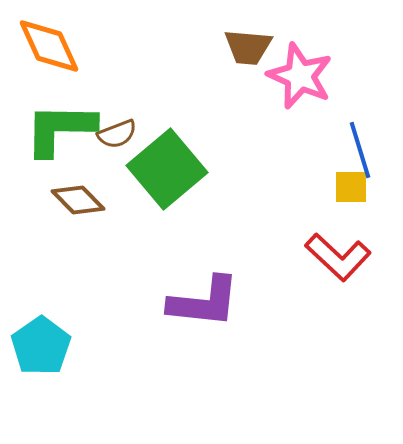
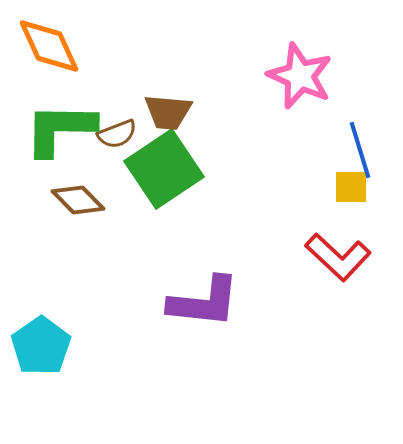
brown trapezoid: moved 80 px left, 65 px down
green square: moved 3 px left; rotated 6 degrees clockwise
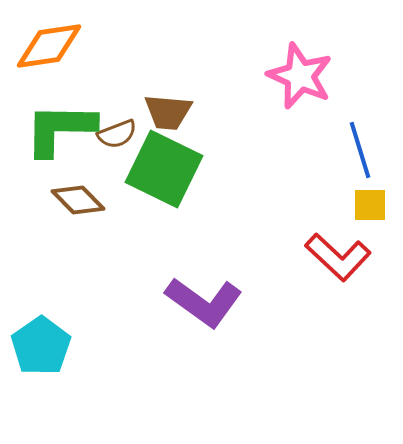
orange diamond: rotated 74 degrees counterclockwise
green square: rotated 30 degrees counterclockwise
yellow square: moved 19 px right, 18 px down
purple L-shape: rotated 30 degrees clockwise
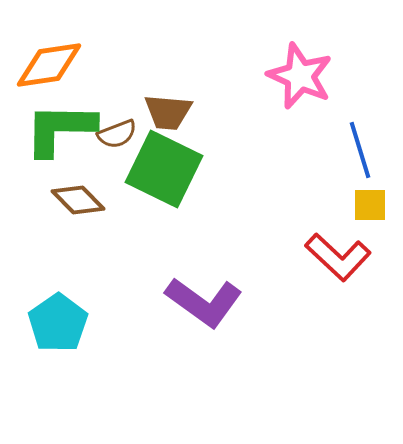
orange diamond: moved 19 px down
cyan pentagon: moved 17 px right, 23 px up
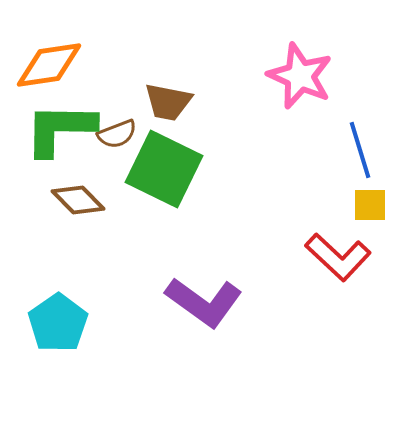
brown trapezoid: moved 10 px up; rotated 6 degrees clockwise
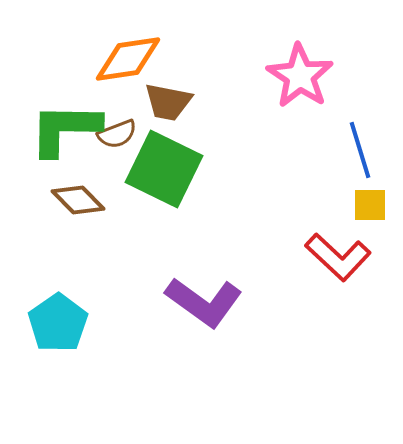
orange diamond: moved 79 px right, 6 px up
pink star: rotated 10 degrees clockwise
green L-shape: moved 5 px right
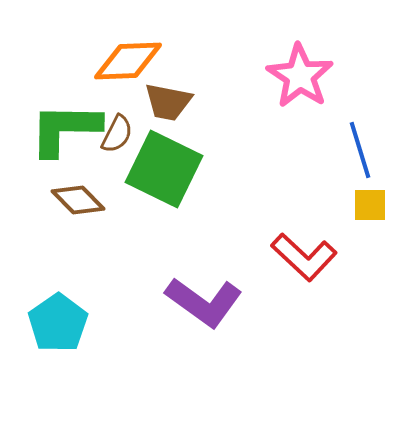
orange diamond: moved 2 px down; rotated 6 degrees clockwise
brown semicircle: rotated 42 degrees counterclockwise
red L-shape: moved 34 px left
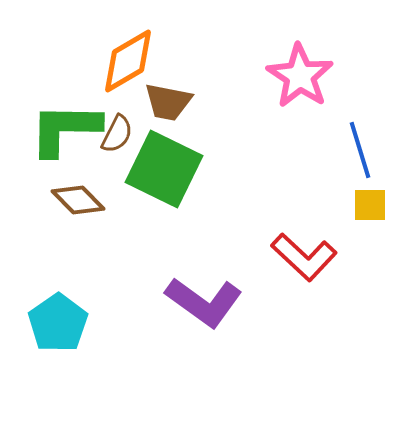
orange diamond: rotated 28 degrees counterclockwise
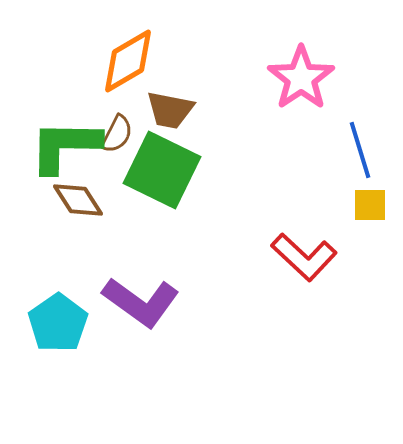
pink star: moved 1 px right, 2 px down; rotated 4 degrees clockwise
brown trapezoid: moved 2 px right, 8 px down
green L-shape: moved 17 px down
green square: moved 2 px left, 1 px down
brown diamond: rotated 12 degrees clockwise
purple L-shape: moved 63 px left
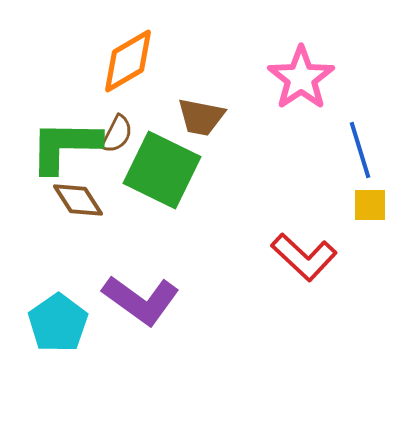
brown trapezoid: moved 31 px right, 7 px down
purple L-shape: moved 2 px up
